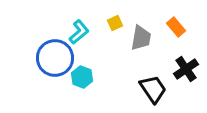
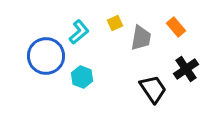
blue circle: moved 9 px left, 2 px up
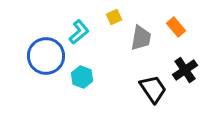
yellow square: moved 1 px left, 6 px up
black cross: moved 1 px left, 1 px down
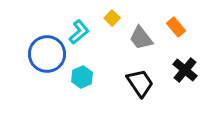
yellow square: moved 2 px left, 1 px down; rotated 21 degrees counterclockwise
gray trapezoid: rotated 132 degrees clockwise
blue circle: moved 1 px right, 2 px up
black cross: rotated 15 degrees counterclockwise
cyan hexagon: rotated 15 degrees clockwise
black trapezoid: moved 13 px left, 6 px up
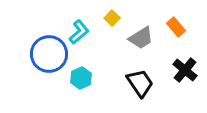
gray trapezoid: rotated 84 degrees counterclockwise
blue circle: moved 2 px right
cyan hexagon: moved 1 px left, 1 px down
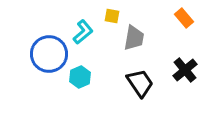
yellow square: moved 2 px up; rotated 35 degrees counterclockwise
orange rectangle: moved 8 px right, 9 px up
cyan L-shape: moved 4 px right
gray trapezoid: moved 7 px left; rotated 48 degrees counterclockwise
black cross: rotated 10 degrees clockwise
cyan hexagon: moved 1 px left, 1 px up
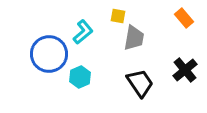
yellow square: moved 6 px right
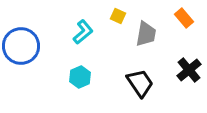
yellow square: rotated 14 degrees clockwise
gray trapezoid: moved 12 px right, 4 px up
blue circle: moved 28 px left, 8 px up
black cross: moved 4 px right
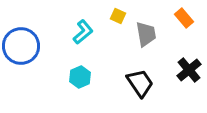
gray trapezoid: rotated 20 degrees counterclockwise
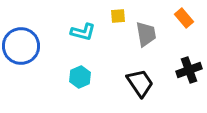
yellow square: rotated 28 degrees counterclockwise
cyan L-shape: rotated 55 degrees clockwise
black cross: rotated 20 degrees clockwise
